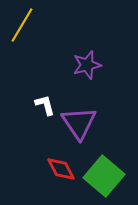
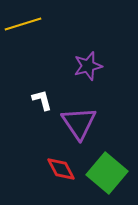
yellow line: moved 1 px right, 1 px up; rotated 42 degrees clockwise
purple star: moved 1 px right, 1 px down
white L-shape: moved 3 px left, 5 px up
green square: moved 3 px right, 3 px up
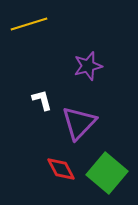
yellow line: moved 6 px right
purple triangle: rotated 18 degrees clockwise
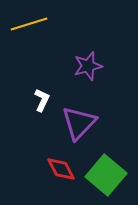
white L-shape: rotated 40 degrees clockwise
green square: moved 1 px left, 2 px down
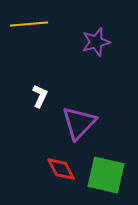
yellow line: rotated 12 degrees clockwise
purple star: moved 8 px right, 24 px up
white L-shape: moved 2 px left, 4 px up
green square: rotated 27 degrees counterclockwise
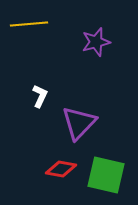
red diamond: rotated 52 degrees counterclockwise
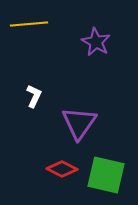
purple star: rotated 28 degrees counterclockwise
white L-shape: moved 6 px left
purple triangle: rotated 9 degrees counterclockwise
red diamond: moved 1 px right; rotated 16 degrees clockwise
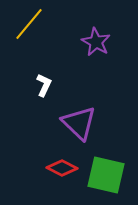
yellow line: rotated 45 degrees counterclockwise
white L-shape: moved 10 px right, 11 px up
purple triangle: rotated 21 degrees counterclockwise
red diamond: moved 1 px up
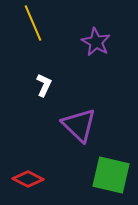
yellow line: moved 4 px right, 1 px up; rotated 63 degrees counterclockwise
purple triangle: moved 2 px down
red diamond: moved 34 px left, 11 px down
green square: moved 5 px right
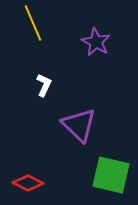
red diamond: moved 4 px down
